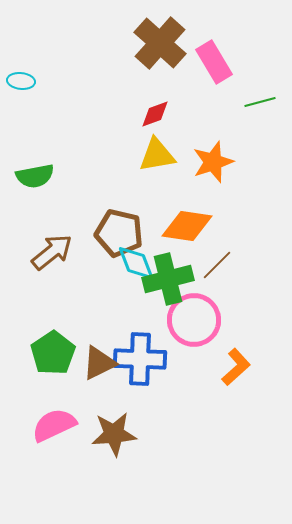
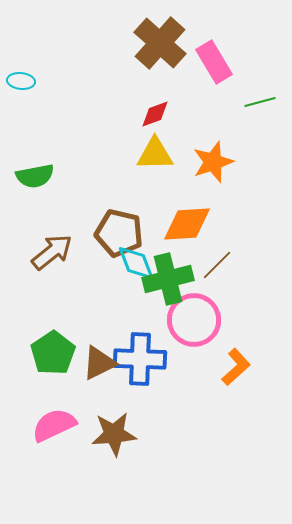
yellow triangle: moved 2 px left, 1 px up; rotated 9 degrees clockwise
orange diamond: moved 2 px up; rotated 12 degrees counterclockwise
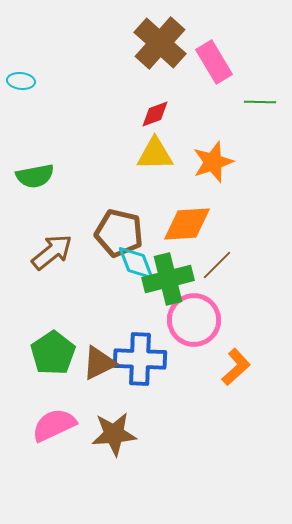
green line: rotated 16 degrees clockwise
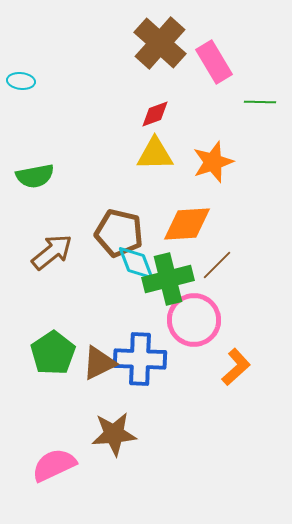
pink semicircle: moved 40 px down
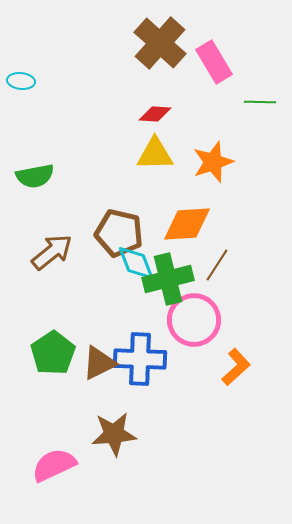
red diamond: rotated 24 degrees clockwise
brown line: rotated 12 degrees counterclockwise
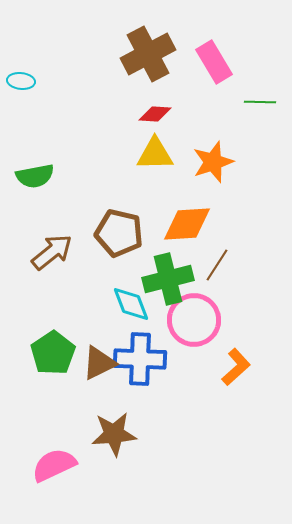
brown cross: moved 12 px left, 11 px down; rotated 20 degrees clockwise
cyan diamond: moved 5 px left, 41 px down
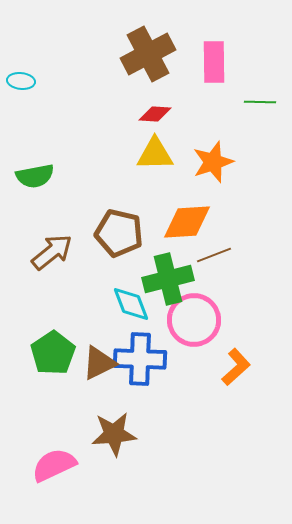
pink rectangle: rotated 30 degrees clockwise
orange diamond: moved 2 px up
brown line: moved 3 px left, 10 px up; rotated 36 degrees clockwise
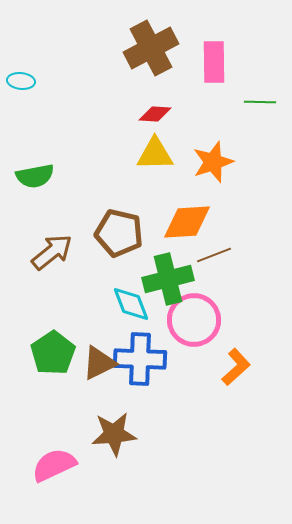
brown cross: moved 3 px right, 6 px up
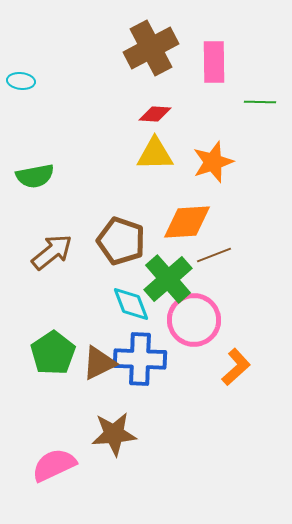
brown pentagon: moved 2 px right, 8 px down; rotated 6 degrees clockwise
green cross: rotated 27 degrees counterclockwise
